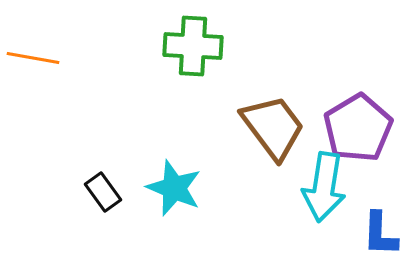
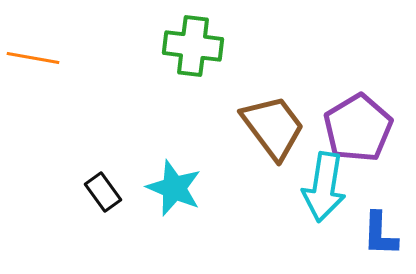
green cross: rotated 4 degrees clockwise
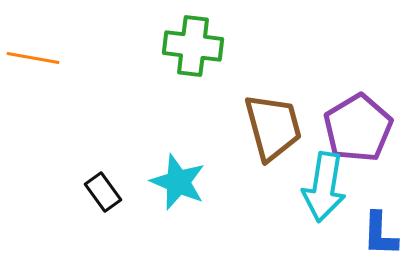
brown trapezoid: rotated 22 degrees clockwise
cyan star: moved 4 px right, 6 px up
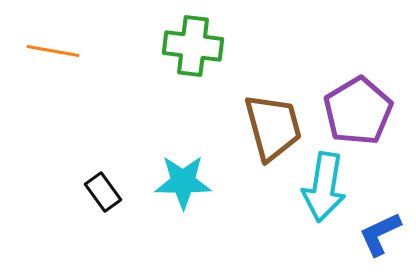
orange line: moved 20 px right, 7 px up
purple pentagon: moved 17 px up
cyan star: moved 5 px right; rotated 22 degrees counterclockwise
blue L-shape: rotated 63 degrees clockwise
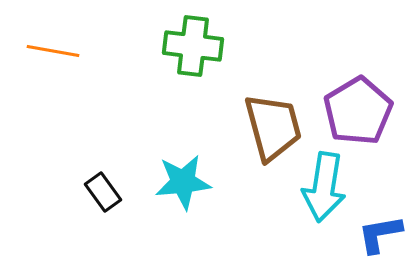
cyan star: rotated 6 degrees counterclockwise
blue L-shape: rotated 15 degrees clockwise
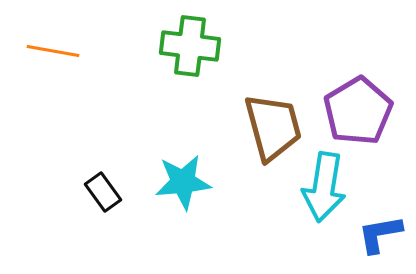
green cross: moved 3 px left
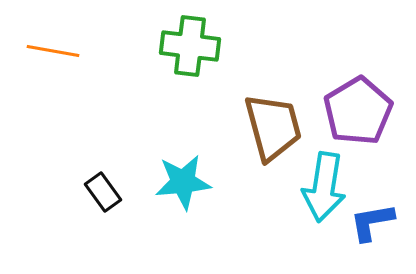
blue L-shape: moved 8 px left, 12 px up
